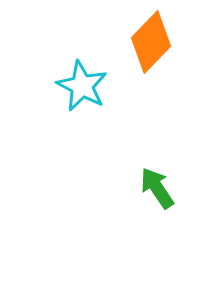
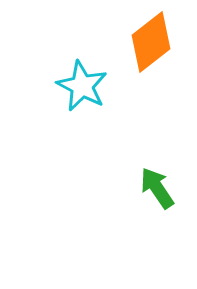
orange diamond: rotated 8 degrees clockwise
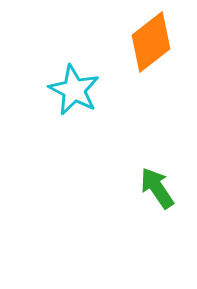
cyan star: moved 8 px left, 4 px down
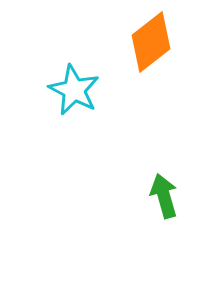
green arrow: moved 7 px right, 8 px down; rotated 18 degrees clockwise
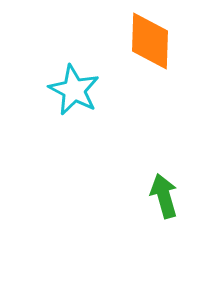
orange diamond: moved 1 px left, 1 px up; rotated 50 degrees counterclockwise
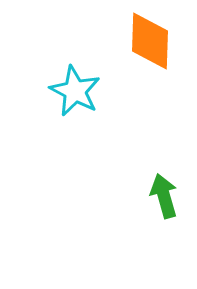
cyan star: moved 1 px right, 1 px down
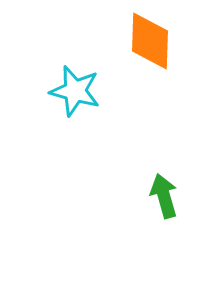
cyan star: rotated 12 degrees counterclockwise
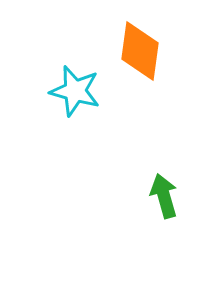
orange diamond: moved 10 px left, 10 px down; rotated 6 degrees clockwise
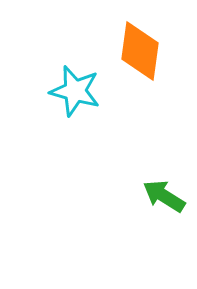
green arrow: rotated 42 degrees counterclockwise
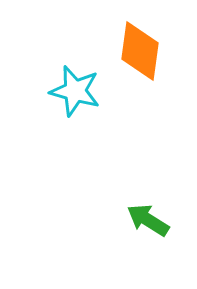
green arrow: moved 16 px left, 24 px down
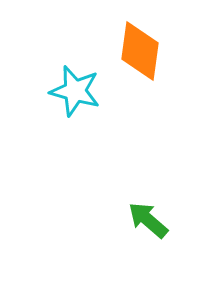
green arrow: rotated 9 degrees clockwise
